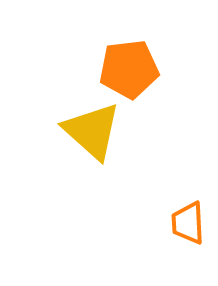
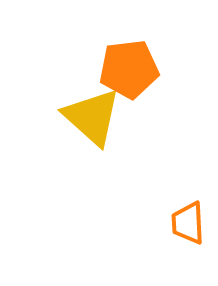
yellow triangle: moved 14 px up
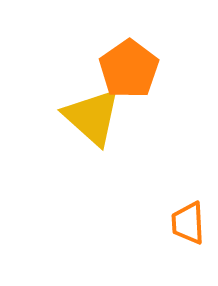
orange pentagon: rotated 28 degrees counterclockwise
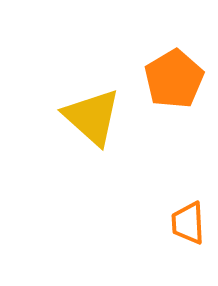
orange pentagon: moved 45 px right, 10 px down; rotated 4 degrees clockwise
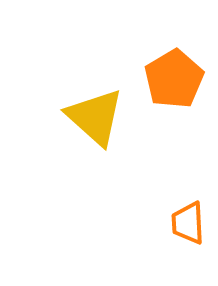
yellow triangle: moved 3 px right
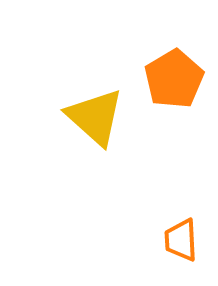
orange trapezoid: moved 7 px left, 17 px down
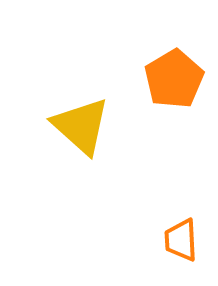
yellow triangle: moved 14 px left, 9 px down
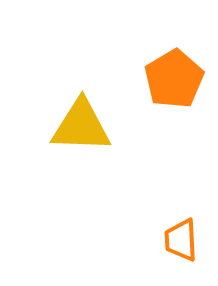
yellow triangle: rotated 40 degrees counterclockwise
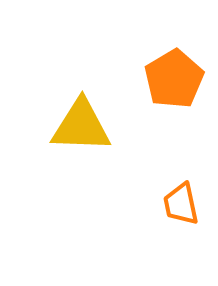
orange trapezoid: moved 36 px up; rotated 9 degrees counterclockwise
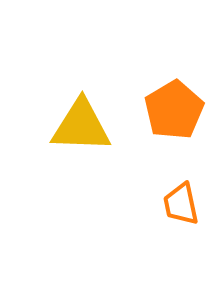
orange pentagon: moved 31 px down
